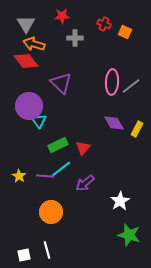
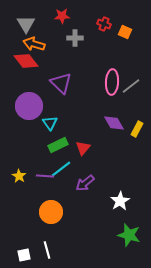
cyan triangle: moved 11 px right, 2 px down
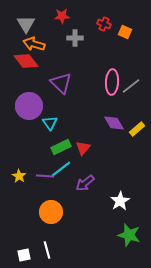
yellow rectangle: rotated 21 degrees clockwise
green rectangle: moved 3 px right, 2 px down
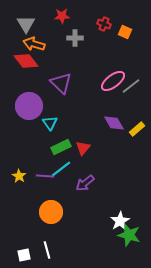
pink ellipse: moved 1 px right, 1 px up; rotated 50 degrees clockwise
white star: moved 20 px down
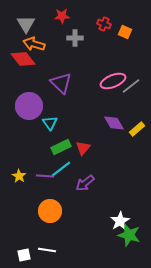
red diamond: moved 3 px left, 2 px up
pink ellipse: rotated 15 degrees clockwise
orange circle: moved 1 px left, 1 px up
white line: rotated 66 degrees counterclockwise
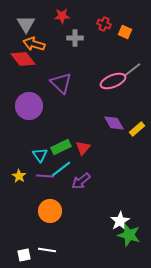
gray line: moved 1 px right, 16 px up
cyan triangle: moved 10 px left, 32 px down
purple arrow: moved 4 px left, 2 px up
